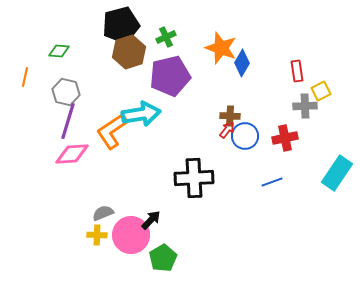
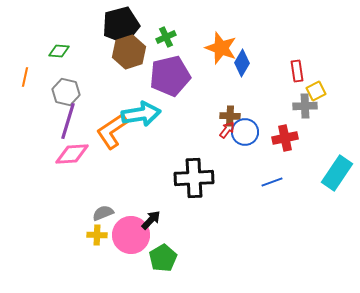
yellow square: moved 5 px left
blue circle: moved 4 px up
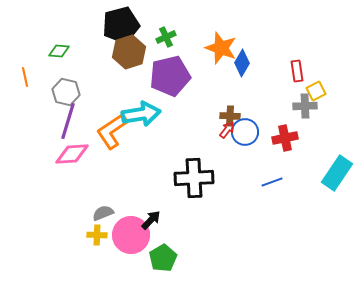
orange line: rotated 24 degrees counterclockwise
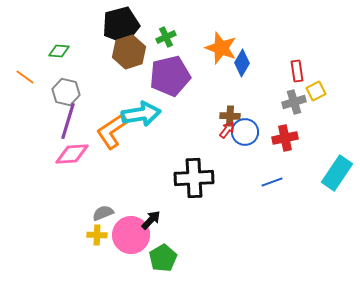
orange line: rotated 42 degrees counterclockwise
gray cross: moved 11 px left, 4 px up; rotated 15 degrees counterclockwise
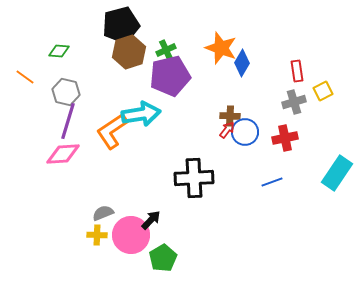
green cross: moved 13 px down
yellow square: moved 7 px right
pink diamond: moved 9 px left
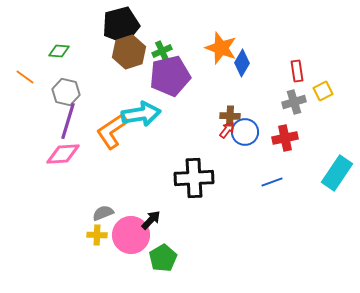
green cross: moved 4 px left, 1 px down
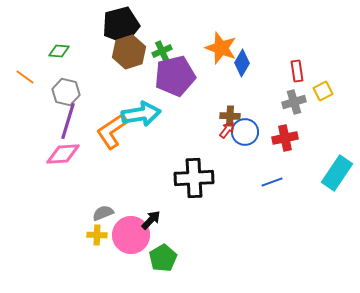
purple pentagon: moved 5 px right
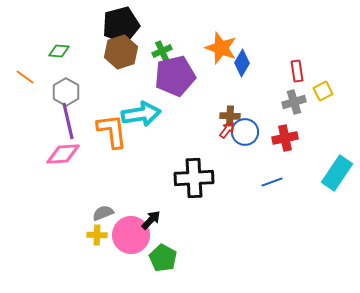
brown hexagon: moved 8 px left
gray hexagon: rotated 16 degrees clockwise
purple line: rotated 30 degrees counterclockwise
orange L-shape: rotated 117 degrees clockwise
green pentagon: rotated 12 degrees counterclockwise
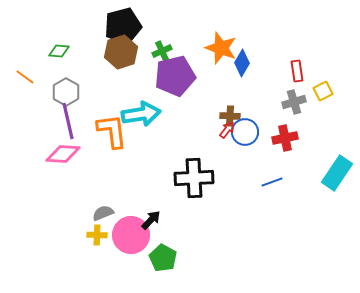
black pentagon: moved 2 px right, 1 px down
pink diamond: rotated 8 degrees clockwise
